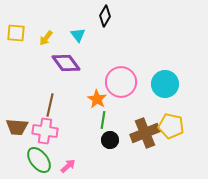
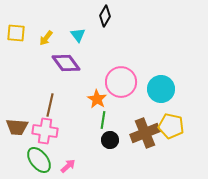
cyan circle: moved 4 px left, 5 px down
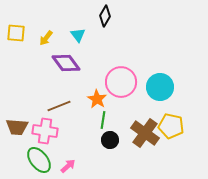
cyan circle: moved 1 px left, 2 px up
brown line: moved 9 px right, 1 px down; rotated 55 degrees clockwise
brown cross: rotated 32 degrees counterclockwise
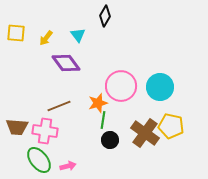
pink circle: moved 4 px down
orange star: moved 1 px right, 4 px down; rotated 24 degrees clockwise
pink arrow: rotated 28 degrees clockwise
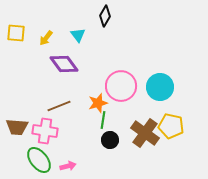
purple diamond: moved 2 px left, 1 px down
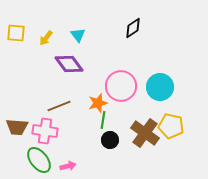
black diamond: moved 28 px right, 12 px down; rotated 25 degrees clockwise
purple diamond: moved 5 px right
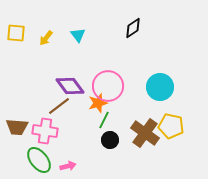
purple diamond: moved 1 px right, 22 px down
pink circle: moved 13 px left
brown line: rotated 15 degrees counterclockwise
green line: moved 1 px right; rotated 18 degrees clockwise
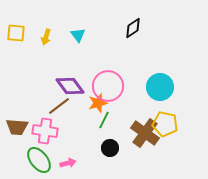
yellow arrow: moved 1 px up; rotated 21 degrees counterclockwise
yellow pentagon: moved 6 px left, 2 px up
black circle: moved 8 px down
pink arrow: moved 3 px up
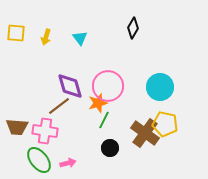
black diamond: rotated 25 degrees counterclockwise
cyan triangle: moved 2 px right, 3 px down
purple diamond: rotated 20 degrees clockwise
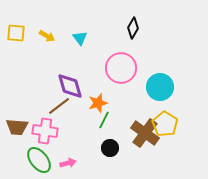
yellow arrow: moved 1 px right, 1 px up; rotated 77 degrees counterclockwise
pink circle: moved 13 px right, 18 px up
yellow pentagon: rotated 20 degrees clockwise
